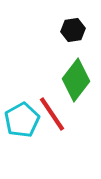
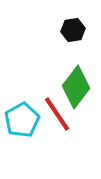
green diamond: moved 7 px down
red line: moved 5 px right
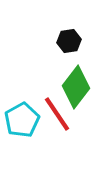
black hexagon: moved 4 px left, 11 px down
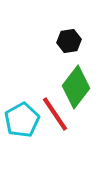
red line: moved 2 px left
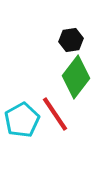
black hexagon: moved 2 px right, 1 px up
green diamond: moved 10 px up
